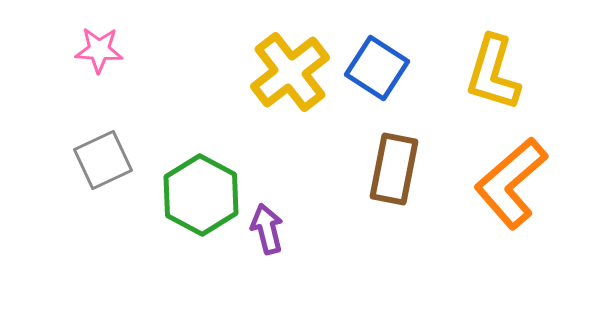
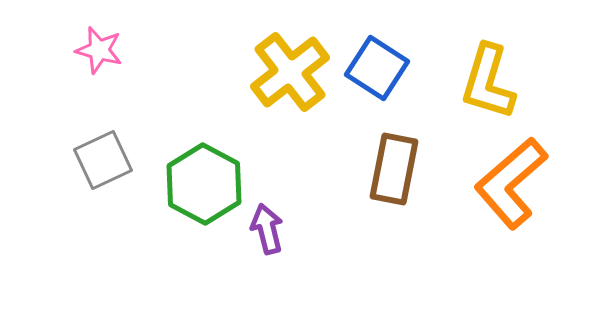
pink star: rotated 12 degrees clockwise
yellow L-shape: moved 5 px left, 9 px down
green hexagon: moved 3 px right, 11 px up
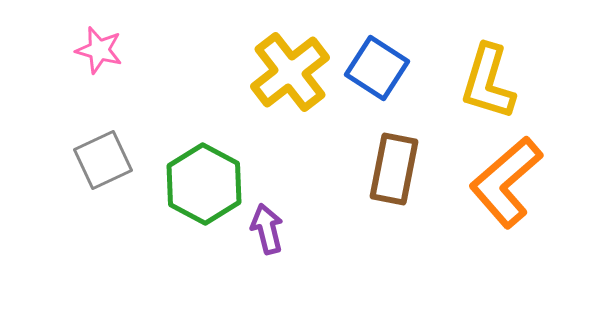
orange L-shape: moved 5 px left, 1 px up
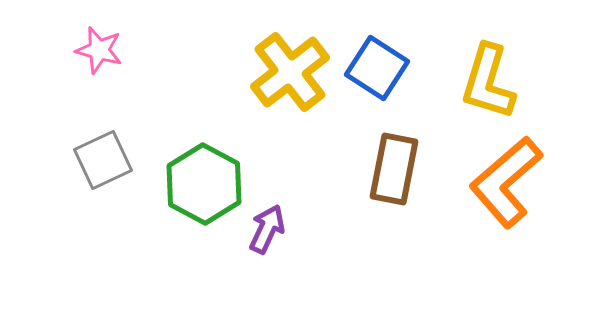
purple arrow: rotated 39 degrees clockwise
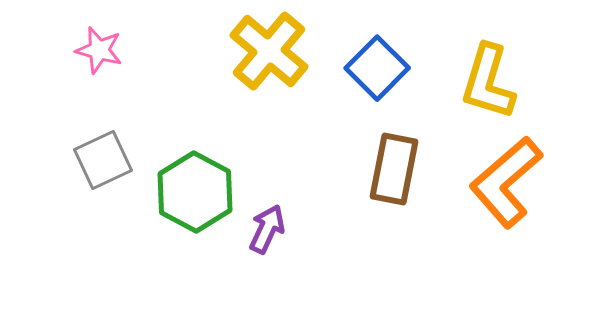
blue square: rotated 12 degrees clockwise
yellow cross: moved 21 px left, 21 px up; rotated 12 degrees counterclockwise
green hexagon: moved 9 px left, 8 px down
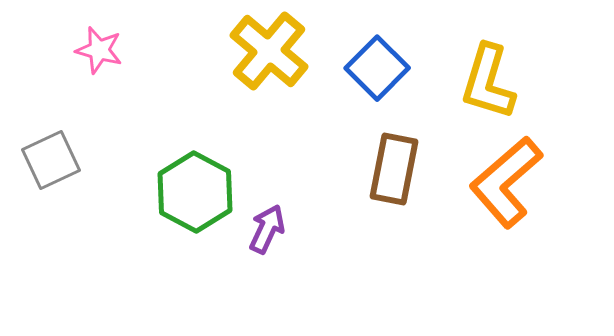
gray square: moved 52 px left
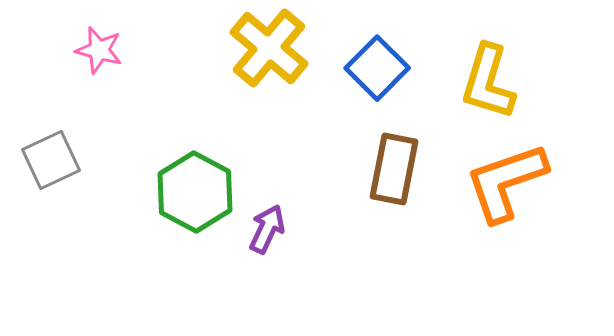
yellow cross: moved 3 px up
orange L-shape: rotated 22 degrees clockwise
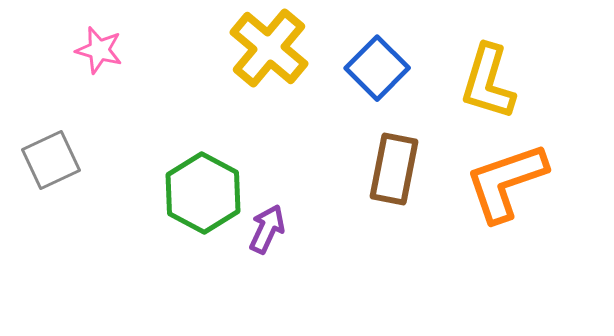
green hexagon: moved 8 px right, 1 px down
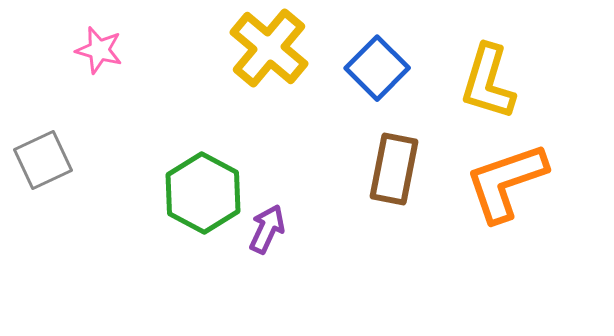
gray square: moved 8 px left
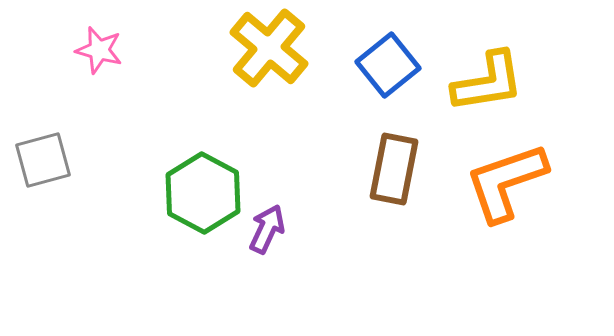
blue square: moved 11 px right, 3 px up; rotated 6 degrees clockwise
yellow L-shape: rotated 116 degrees counterclockwise
gray square: rotated 10 degrees clockwise
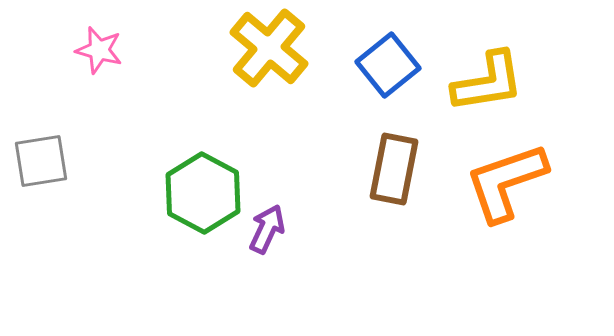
gray square: moved 2 px left, 1 px down; rotated 6 degrees clockwise
